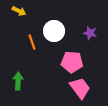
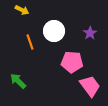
yellow arrow: moved 3 px right, 1 px up
purple star: rotated 24 degrees clockwise
orange line: moved 2 px left
green arrow: rotated 48 degrees counterclockwise
pink trapezoid: moved 10 px right, 2 px up
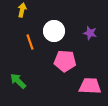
yellow arrow: rotated 104 degrees counterclockwise
purple star: rotated 24 degrees counterclockwise
pink pentagon: moved 7 px left, 1 px up
pink trapezoid: rotated 50 degrees counterclockwise
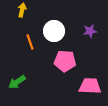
purple star: moved 2 px up; rotated 24 degrees counterclockwise
green arrow: moved 1 px left, 1 px down; rotated 78 degrees counterclockwise
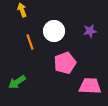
yellow arrow: rotated 32 degrees counterclockwise
pink pentagon: moved 2 px down; rotated 25 degrees counterclockwise
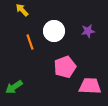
yellow arrow: rotated 24 degrees counterclockwise
purple star: moved 2 px left
pink pentagon: moved 4 px down
green arrow: moved 3 px left, 5 px down
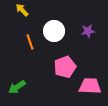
green arrow: moved 3 px right
